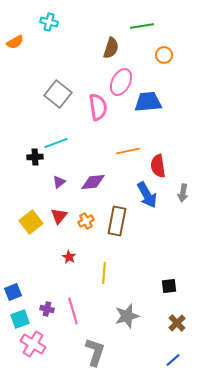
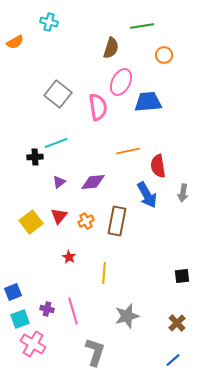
black square: moved 13 px right, 10 px up
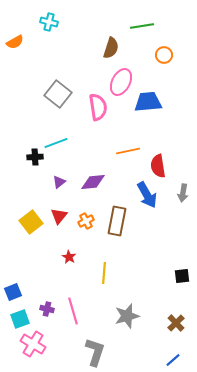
brown cross: moved 1 px left
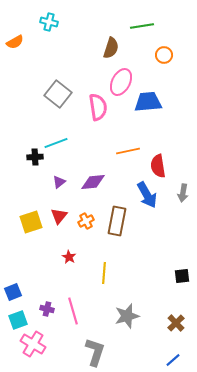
yellow square: rotated 20 degrees clockwise
cyan square: moved 2 px left, 1 px down
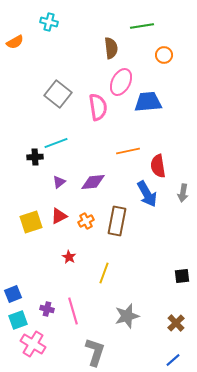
brown semicircle: rotated 25 degrees counterclockwise
blue arrow: moved 1 px up
red triangle: rotated 24 degrees clockwise
yellow line: rotated 15 degrees clockwise
blue square: moved 2 px down
